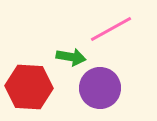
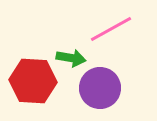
green arrow: moved 1 px down
red hexagon: moved 4 px right, 6 px up
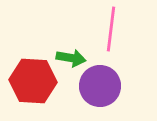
pink line: rotated 54 degrees counterclockwise
purple circle: moved 2 px up
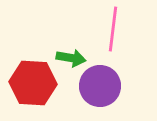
pink line: moved 2 px right
red hexagon: moved 2 px down
